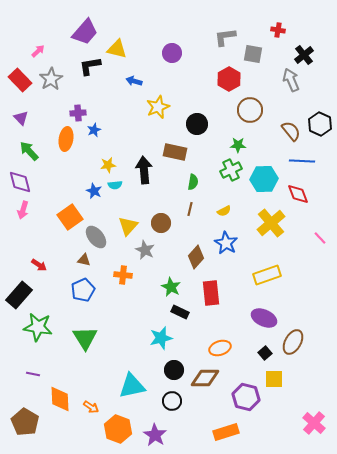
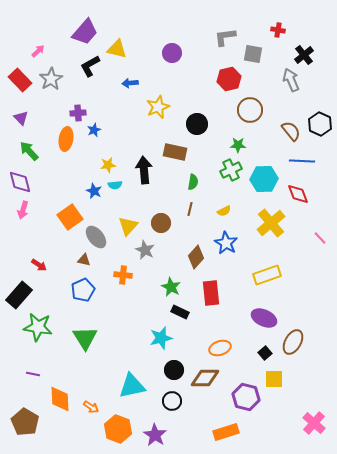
black L-shape at (90, 66): rotated 20 degrees counterclockwise
red hexagon at (229, 79): rotated 15 degrees clockwise
blue arrow at (134, 81): moved 4 px left, 2 px down; rotated 21 degrees counterclockwise
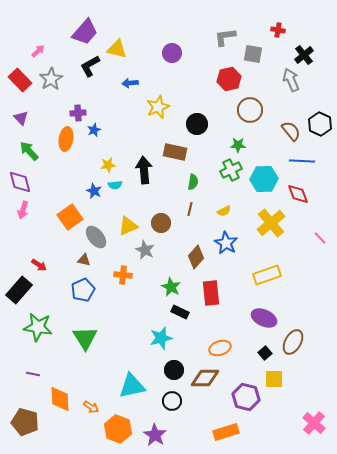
yellow triangle at (128, 226): rotated 25 degrees clockwise
black rectangle at (19, 295): moved 5 px up
brown pentagon at (25, 422): rotated 16 degrees counterclockwise
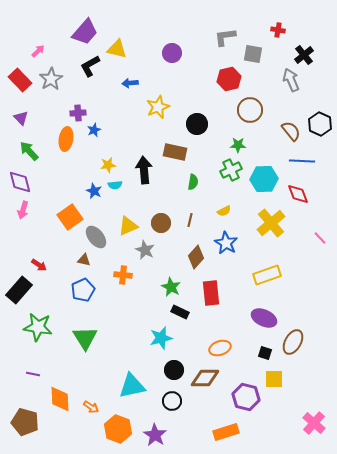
brown line at (190, 209): moved 11 px down
black square at (265, 353): rotated 32 degrees counterclockwise
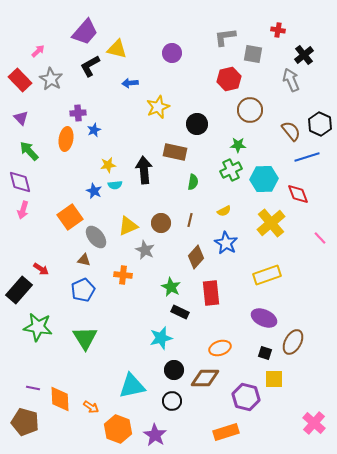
gray star at (51, 79): rotated 10 degrees counterclockwise
blue line at (302, 161): moved 5 px right, 4 px up; rotated 20 degrees counterclockwise
red arrow at (39, 265): moved 2 px right, 4 px down
purple line at (33, 374): moved 14 px down
